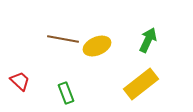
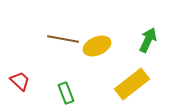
yellow rectangle: moved 9 px left
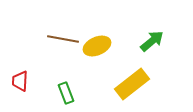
green arrow: moved 4 px right, 1 px down; rotated 25 degrees clockwise
red trapezoid: rotated 130 degrees counterclockwise
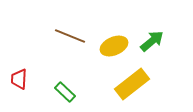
brown line: moved 7 px right, 3 px up; rotated 12 degrees clockwise
yellow ellipse: moved 17 px right
red trapezoid: moved 1 px left, 2 px up
green rectangle: moved 1 px left, 1 px up; rotated 25 degrees counterclockwise
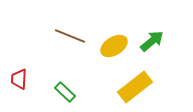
yellow ellipse: rotated 8 degrees counterclockwise
yellow rectangle: moved 3 px right, 3 px down
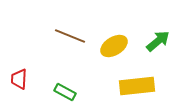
green arrow: moved 6 px right
yellow rectangle: moved 2 px right, 1 px up; rotated 32 degrees clockwise
green rectangle: rotated 15 degrees counterclockwise
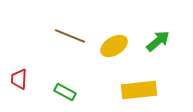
yellow rectangle: moved 2 px right, 4 px down
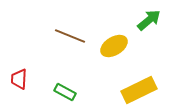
green arrow: moved 9 px left, 21 px up
yellow rectangle: rotated 20 degrees counterclockwise
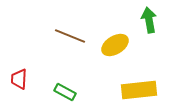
green arrow: rotated 60 degrees counterclockwise
yellow ellipse: moved 1 px right, 1 px up
yellow rectangle: rotated 20 degrees clockwise
